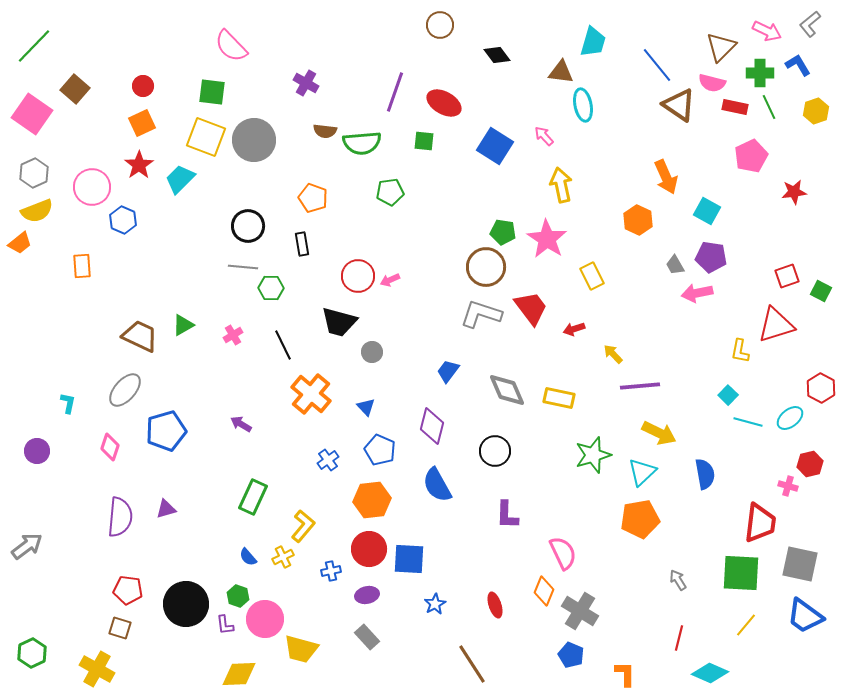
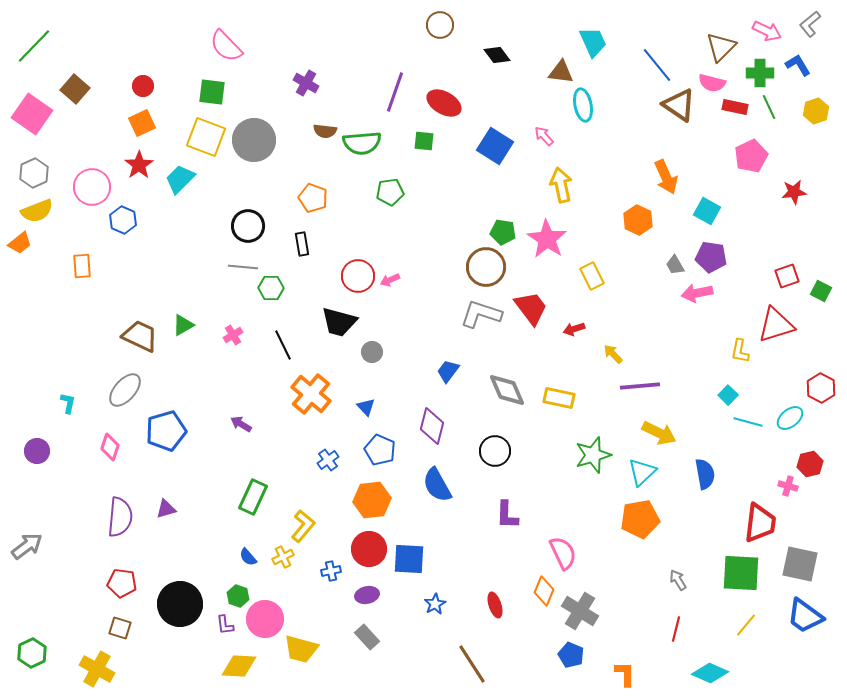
cyan trapezoid at (593, 42): rotated 40 degrees counterclockwise
pink semicircle at (231, 46): moved 5 px left
red pentagon at (128, 590): moved 6 px left, 7 px up
black circle at (186, 604): moved 6 px left
red line at (679, 638): moved 3 px left, 9 px up
yellow diamond at (239, 674): moved 8 px up; rotated 6 degrees clockwise
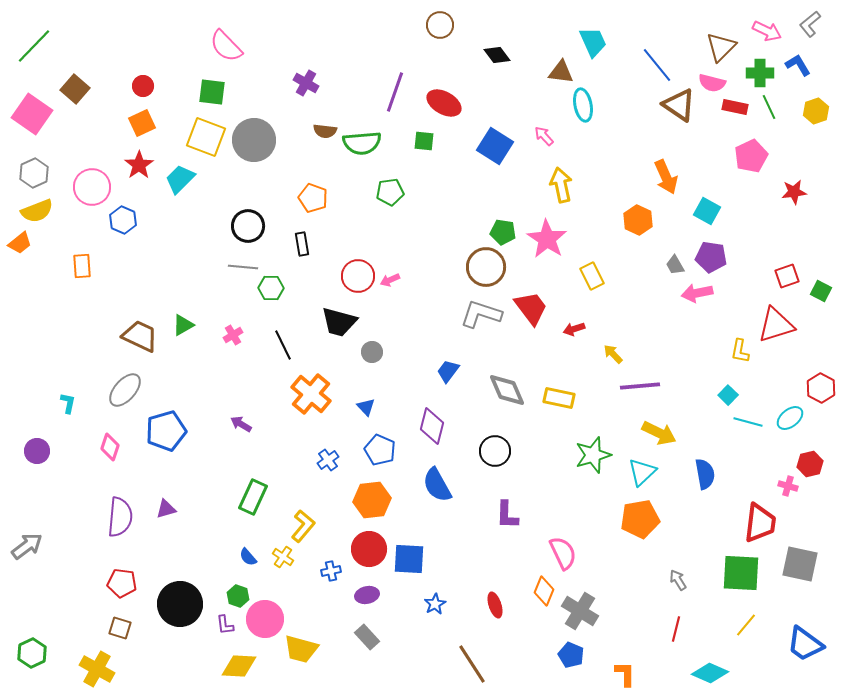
yellow cross at (283, 557): rotated 30 degrees counterclockwise
blue trapezoid at (805, 616): moved 28 px down
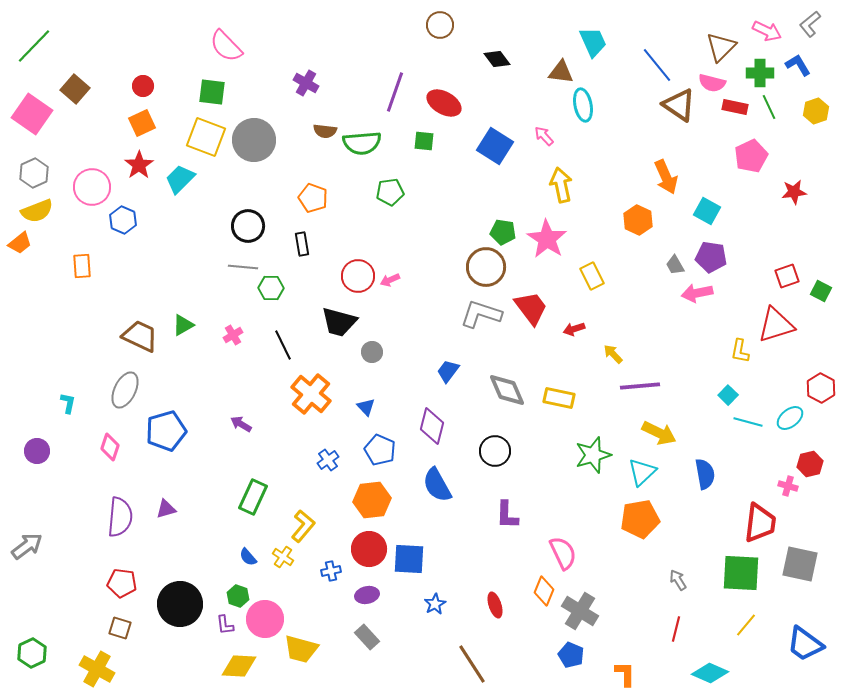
black diamond at (497, 55): moved 4 px down
gray ellipse at (125, 390): rotated 15 degrees counterclockwise
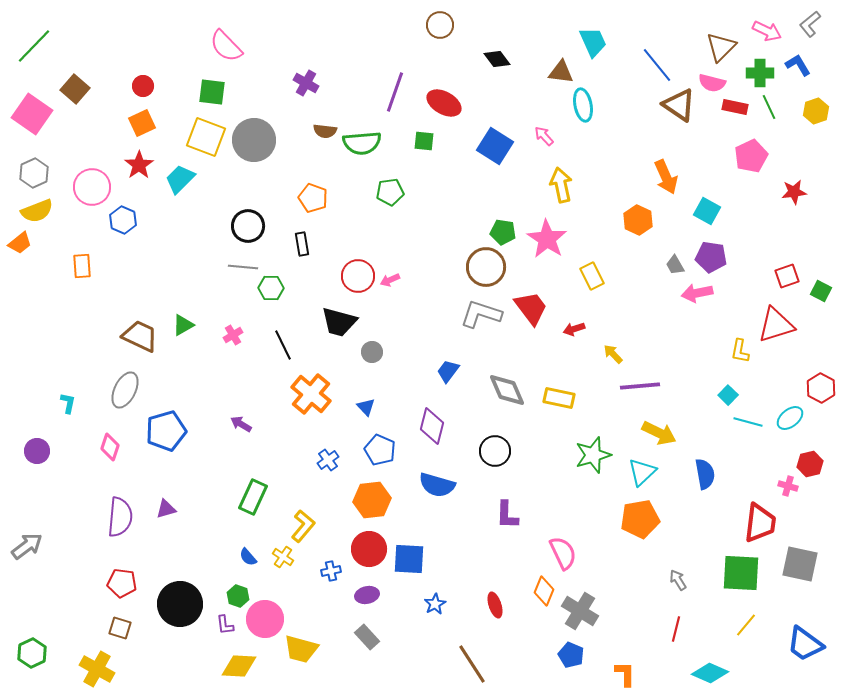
blue semicircle at (437, 485): rotated 45 degrees counterclockwise
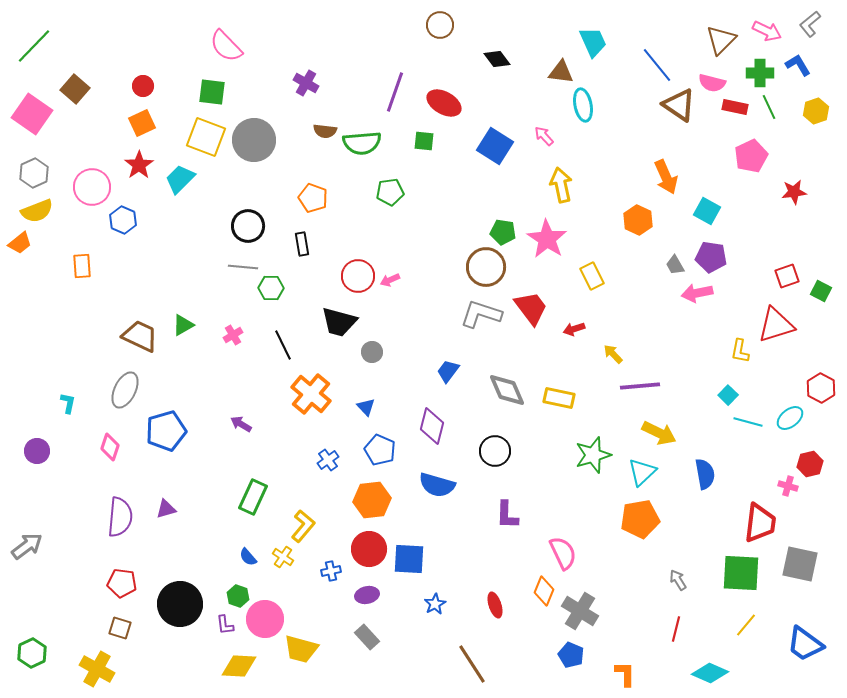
brown triangle at (721, 47): moved 7 px up
